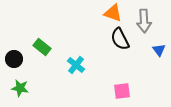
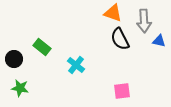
blue triangle: moved 9 px up; rotated 40 degrees counterclockwise
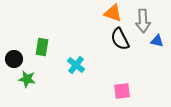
gray arrow: moved 1 px left
blue triangle: moved 2 px left
green rectangle: rotated 60 degrees clockwise
green star: moved 7 px right, 9 px up
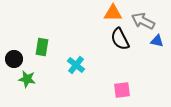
orange triangle: rotated 18 degrees counterclockwise
gray arrow: rotated 120 degrees clockwise
pink square: moved 1 px up
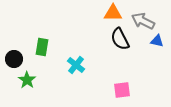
green star: moved 1 px down; rotated 24 degrees clockwise
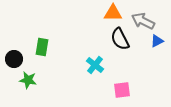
blue triangle: rotated 40 degrees counterclockwise
cyan cross: moved 19 px right
green star: moved 1 px right; rotated 24 degrees counterclockwise
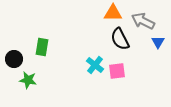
blue triangle: moved 1 px right, 1 px down; rotated 32 degrees counterclockwise
pink square: moved 5 px left, 19 px up
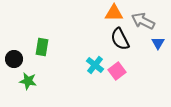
orange triangle: moved 1 px right
blue triangle: moved 1 px down
pink square: rotated 30 degrees counterclockwise
green star: moved 1 px down
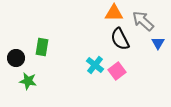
gray arrow: rotated 15 degrees clockwise
black circle: moved 2 px right, 1 px up
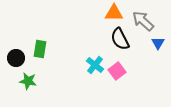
green rectangle: moved 2 px left, 2 px down
